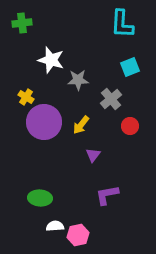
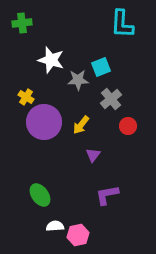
cyan square: moved 29 px left
red circle: moved 2 px left
green ellipse: moved 3 px up; rotated 50 degrees clockwise
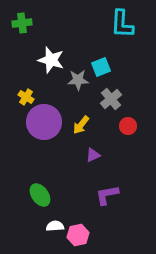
purple triangle: rotated 28 degrees clockwise
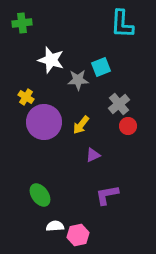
gray cross: moved 8 px right, 5 px down
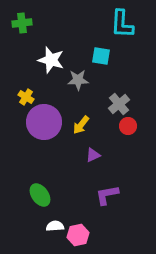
cyan square: moved 11 px up; rotated 30 degrees clockwise
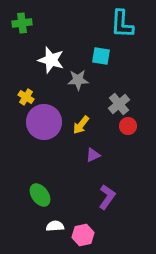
purple L-shape: moved 2 px down; rotated 135 degrees clockwise
pink hexagon: moved 5 px right
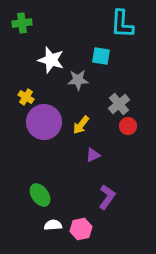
white semicircle: moved 2 px left, 1 px up
pink hexagon: moved 2 px left, 6 px up
